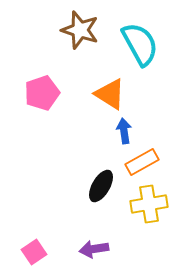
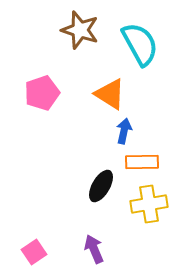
blue arrow: rotated 20 degrees clockwise
orange rectangle: rotated 28 degrees clockwise
purple arrow: rotated 76 degrees clockwise
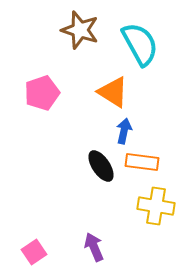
orange triangle: moved 3 px right, 2 px up
orange rectangle: rotated 8 degrees clockwise
black ellipse: moved 20 px up; rotated 64 degrees counterclockwise
yellow cross: moved 7 px right, 2 px down; rotated 18 degrees clockwise
purple arrow: moved 2 px up
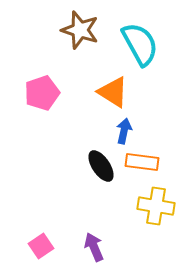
pink square: moved 7 px right, 6 px up
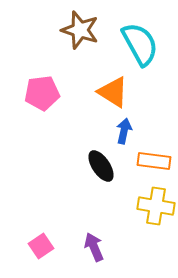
pink pentagon: rotated 12 degrees clockwise
orange rectangle: moved 12 px right, 1 px up
